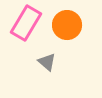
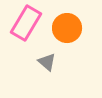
orange circle: moved 3 px down
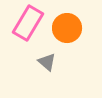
pink rectangle: moved 2 px right
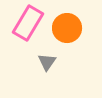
gray triangle: rotated 24 degrees clockwise
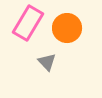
gray triangle: rotated 18 degrees counterclockwise
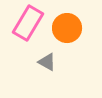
gray triangle: rotated 18 degrees counterclockwise
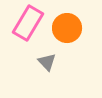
gray triangle: rotated 18 degrees clockwise
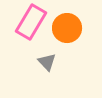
pink rectangle: moved 3 px right, 1 px up
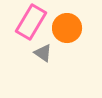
gray triangle: moved 4 px left, 9 px up; rotated 12 degrees counterclockwise
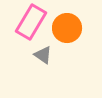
gray triangle: moved 2 px down
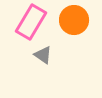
orange circle: moved 7 px right, 8 px up
